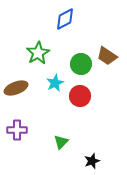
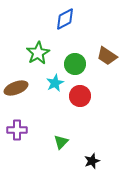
green circle: moved 6 px left
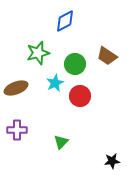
blue diamond: moved 2 px down
green star: rotated 15 degrees clockwise
black star: moved 20 px right; rotated 14 degrees clockwise
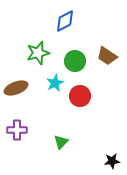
green circle: moved 3 px up
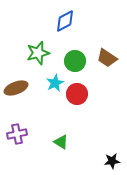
brown trapezoid: moved 2 px down
red circle: moved 3 px left, 2 px up
purple cross: moved 4 px down; rotated 12 degrees counterclockwise
green triangle: rotated 42 degrees counterclockwise
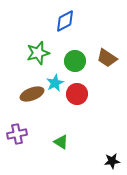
brown ellipse: moved 16 px right, 6 px down
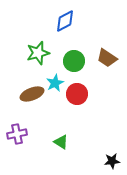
green circle: moved 1 px left
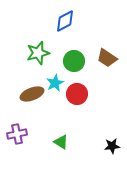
black star: moved 15 px up
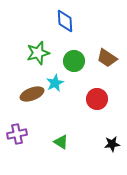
blue diamond: rotated 65 degrees counterclockwise
red circle: moved 20 px right, 5 px down
black star: moved 2 px up
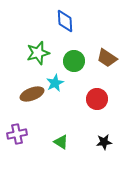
black star: moved 8 px left, 2 px up
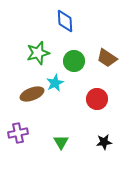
purple cross: moved 1 px right, 1 px up
green triangle: rotated 28 degrees clockwise
